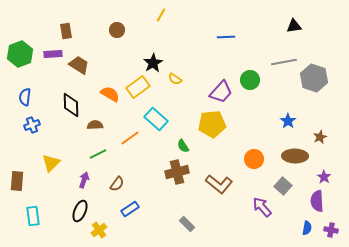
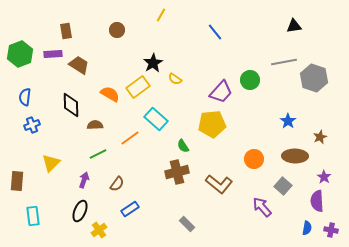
blue line at (226, 37): moved 11 px left, 5 px up; rotated 54 degrees clockwise
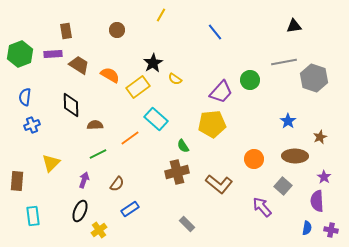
orange semicircle at (110, 94): moved 19 px up
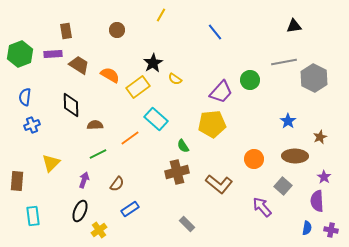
gray hexagon at (314, 78): rotated 8 degrees clockwise
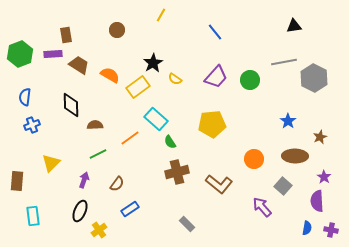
brown rectangle at (66, 31): moved 4 px down
purple trapezoid at (221, 92): moved 5 px left, 15 px up
green semicircle at (183, 146): moved 13 px left, 4 px up
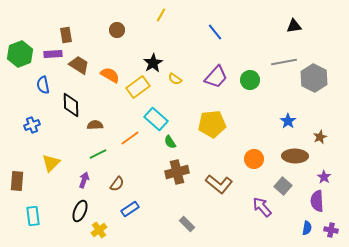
blue semicircle at (25, 97): moved 18 px right, 12 px up; rotated 18 degrees counterclockwise
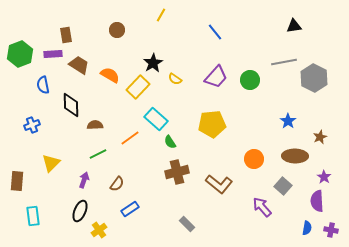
yellow rectangle at (138, 87): rotated 10 degrees counterclockwise
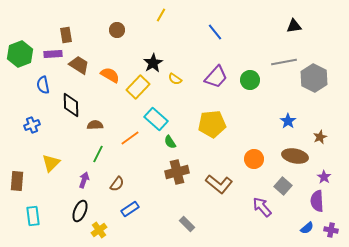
green line at (98, 154): rotated 36 degrees counterclockwise
brown ellipse at (295, 156): rotated 10 degrees clockwise
blue semicircle at (307, 228): rotated 40 degrees clockwise
